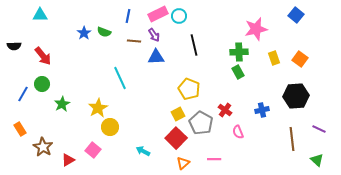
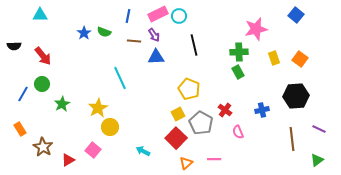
green triangle at (317, 160): rotated 40 degrees clockwise
orange triangle at (183, 163): moved 3 px right
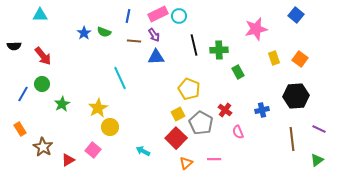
green cross at (239, 52): moved 20 px left, 2 px up
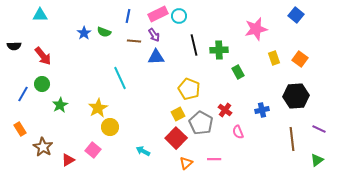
green star at (62, 104): moved 2 px left, 1 px down
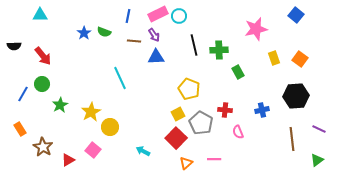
yellow star at (98, 108): moved 7 px left, 4 px down
red cross at (225, 110): rotated 32 degrees counterclockwise
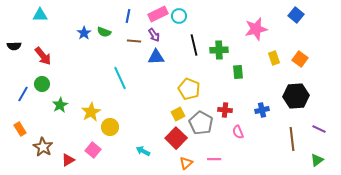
green rectangle at (238, 72): rotated 24 degrees clockwise
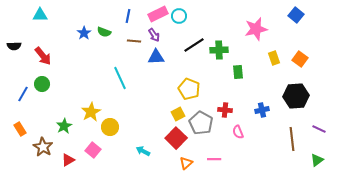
black line at (194, 45): rotated 70 degrees clockwise
green star at (60, 105): moved 4 px right, 21 px down
